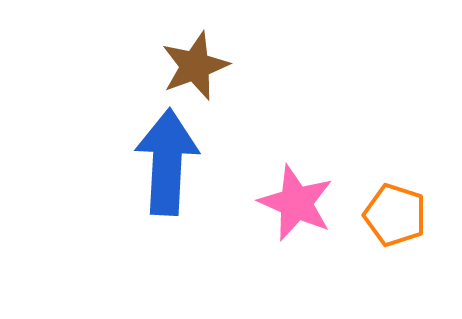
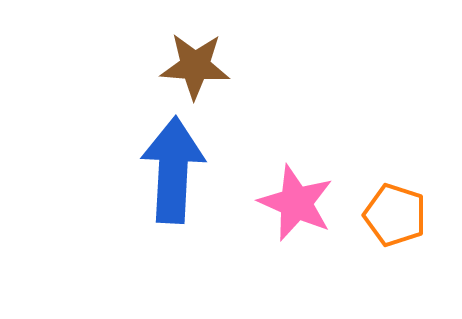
brown star: rotated 24 degrees clockwise
blue arrow: moved 6 px right, 8 px down
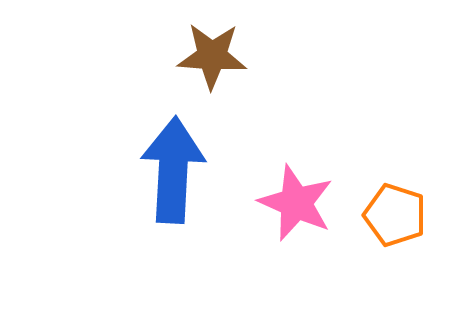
brown star: moved 17 px right, 10 px up
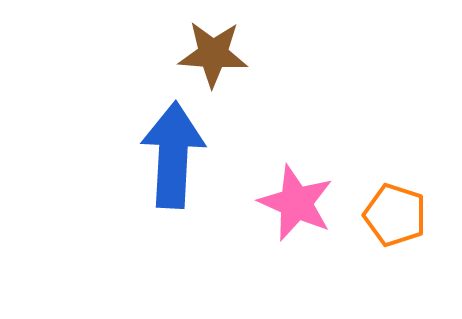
brown star: moved 1 px right, 2 px up
blue arrow: moved 15 px up
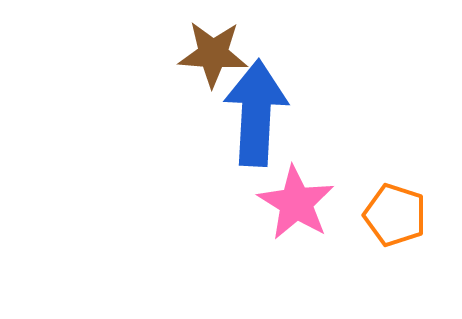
blue arrow: moved 83 px right, 42 px up
pink star: rotated 8 degrees clockwise
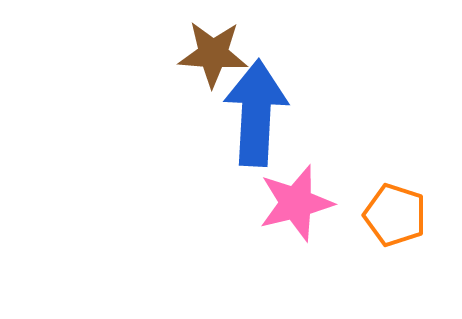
pink star: rotated 26 degrees clockwise
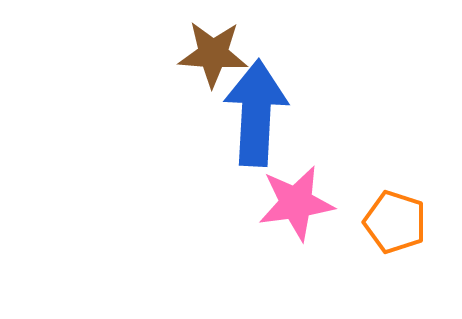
pink star: rotated 6 degrees clockwise
orange pentagon: moved 7 px down
